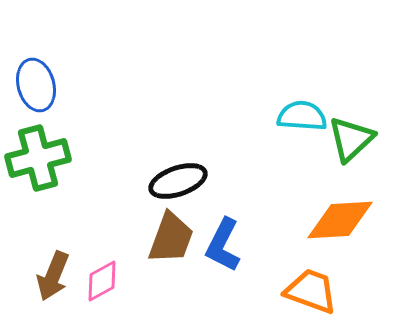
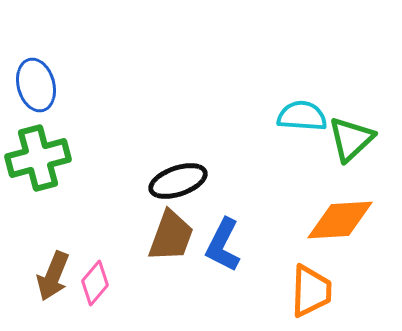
brown trapezoid: moved 2 px up
pink diamond: moved 7 px left, 2 px down; rotated 21 degrees counterclockwise
orange trapezoid: rotated 72 degrees clockwise
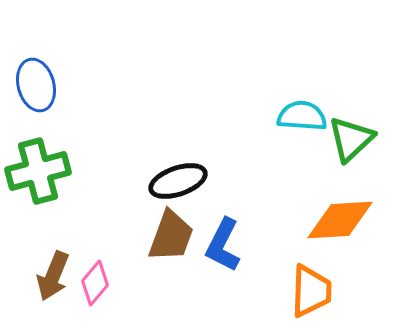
green cross: moved 13 px down
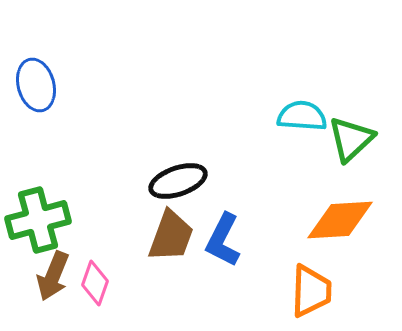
green cross: moved 49 px down
blue L-shape: moved 5 px up
pink diamond: rotated 21 degrees counterclockwise
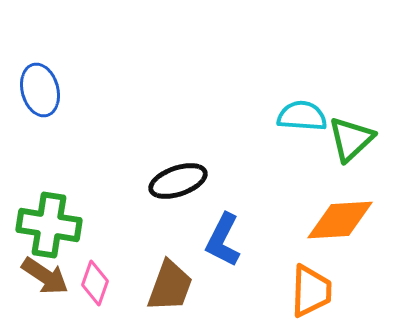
blue ellipse: moved 4 px right, 5 px down
green cross: moved 11 px right, 5 px down; rotated 24 degrees clockwise
brown trapezoid: moved 1 px left, 50 px down
brown arrow: moved 8 px left; rotated 78 degrees counterclockwise
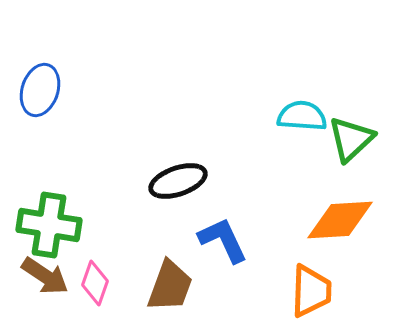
blue ellipse: rotated 33 degrees clockwise
blue L-shape: rotated 128 degrees clockwise
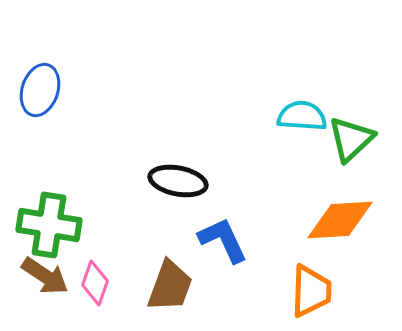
black ellipse: rotated 30 degrees clockwise
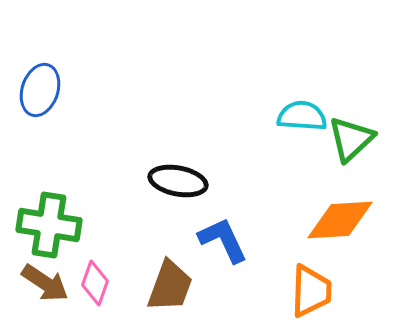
brown arrow: moved 7 px down
